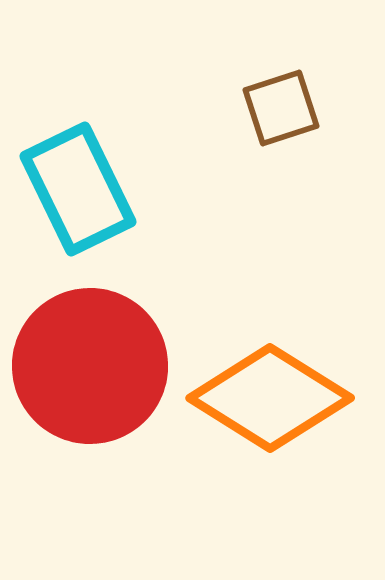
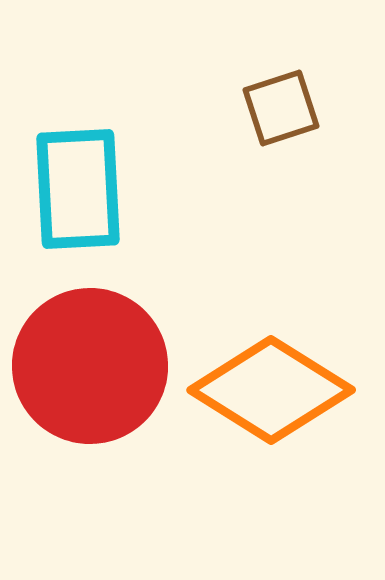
cyan rectangle: rotated 23 degrees clockwise
orange diamond: moved 1 px right, 8 px up
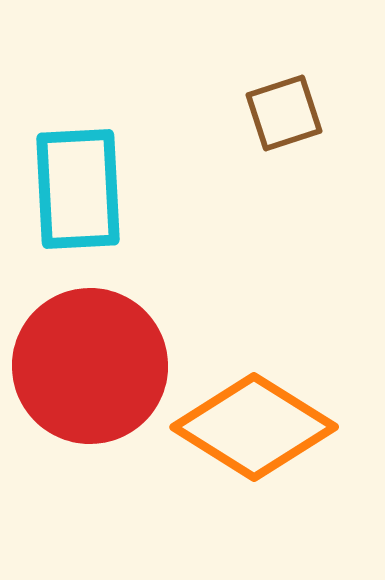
brown square: moved 3 px right, 5 px down
orange diamond: moved 17 px left, 37 px down
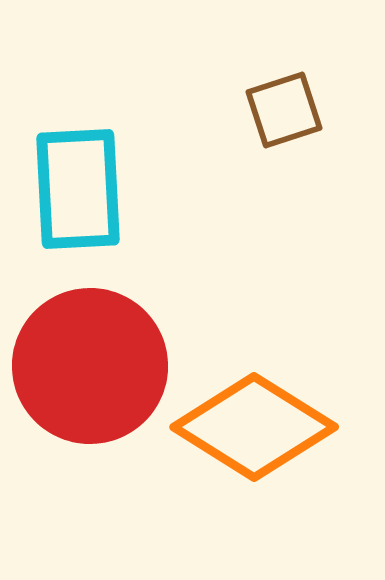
brown square: moved 3 px up
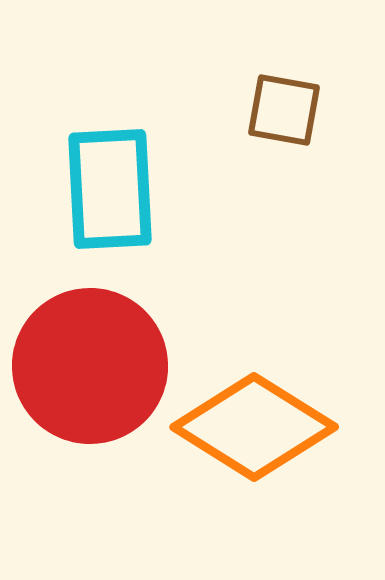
brown square: rotated 28 degrees clockwise
cyan rectangle: moved 32 px right
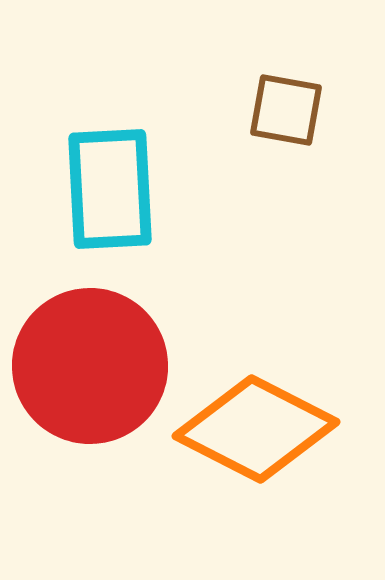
brown square: moved 2 px right
orange diamond: moved 2 px right, 2 px down; rotated 5 degrees counterclockwise
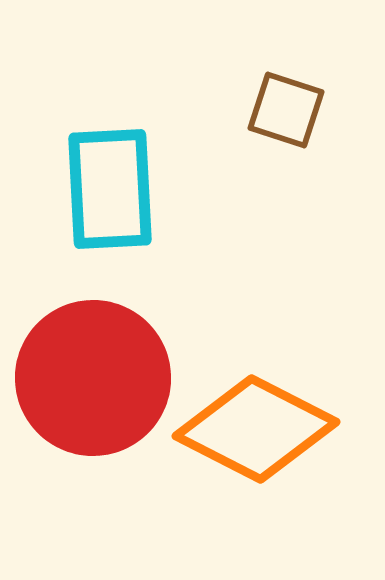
brown square: rotated 8 degrees clockwise
red circle: moved 3 px right, 12 px down
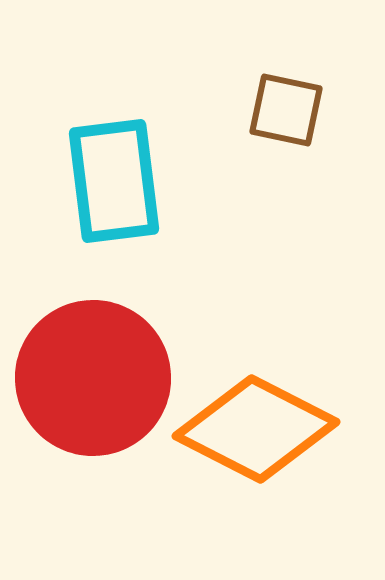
brown square: rotated 6 degrees counterclockwise
cyan rectangle: moved 4 px right, 8 px up; rotated 4 degrees counterclockwise
